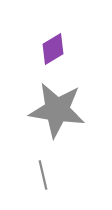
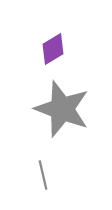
gray star: moved 5 px right, 1 px up; rotated 12 degrees clockwise
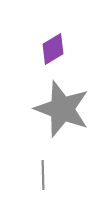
gray line: rotated 12 degrees clockwise
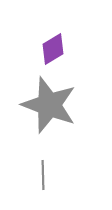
gray star: moved 13 px left, 4 px up
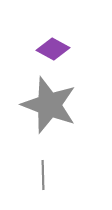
purple diamond: rotated 60 degrees clockwise
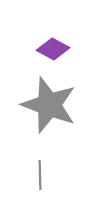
gray line: moved 3 px left
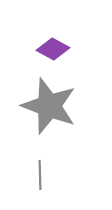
gray star: moved 1 px down
